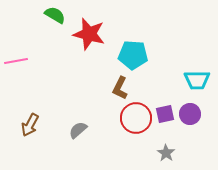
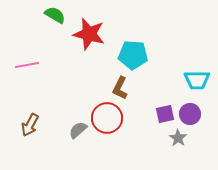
pink line: moved 11 px right, 4 px down
red circle: moved 29 px left
gray star: moved 12 px right, 15 px up
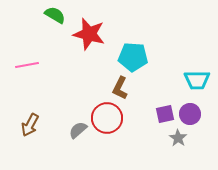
cyan pentagon: moved 2 px down
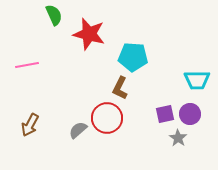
green semicircle: moved 1 px left; rotated 35 degrees clockwise
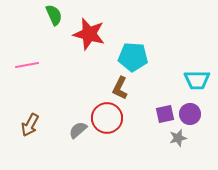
gray star: rotated 24 degrees clockwise
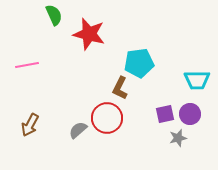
cyan pentagon: moved 6 px right, 6 px down; rotated 12 degrees counterclockwise
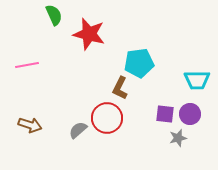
purple square: rotated 18 degrees clockwise
brown arrow: rotated 100 degrees counterclockwise
